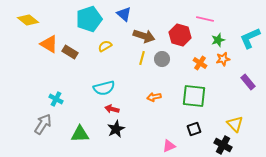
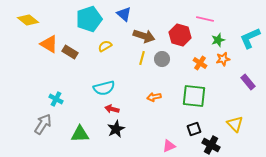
black cross: moved 12 px left
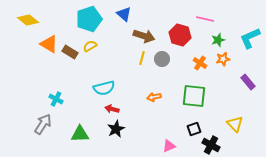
yellow semicircle: moved 15 px left
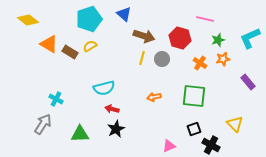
red hexagon: moved 3 px down
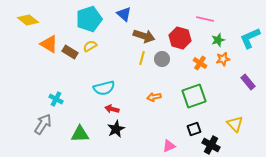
green square: rotated 25 degrees counterclockwise
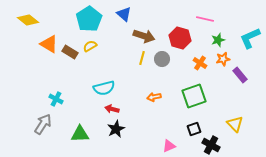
cyan pentagon: rotated 15 degrees counterclockwise
purple rectangle: moved 8 px left, 7 px up
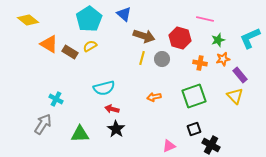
orange cross: rotated 24 degrees counterclockwise
yellow triangle: moved 28 px up
black star: rotated 12 degrees counterclockwise
